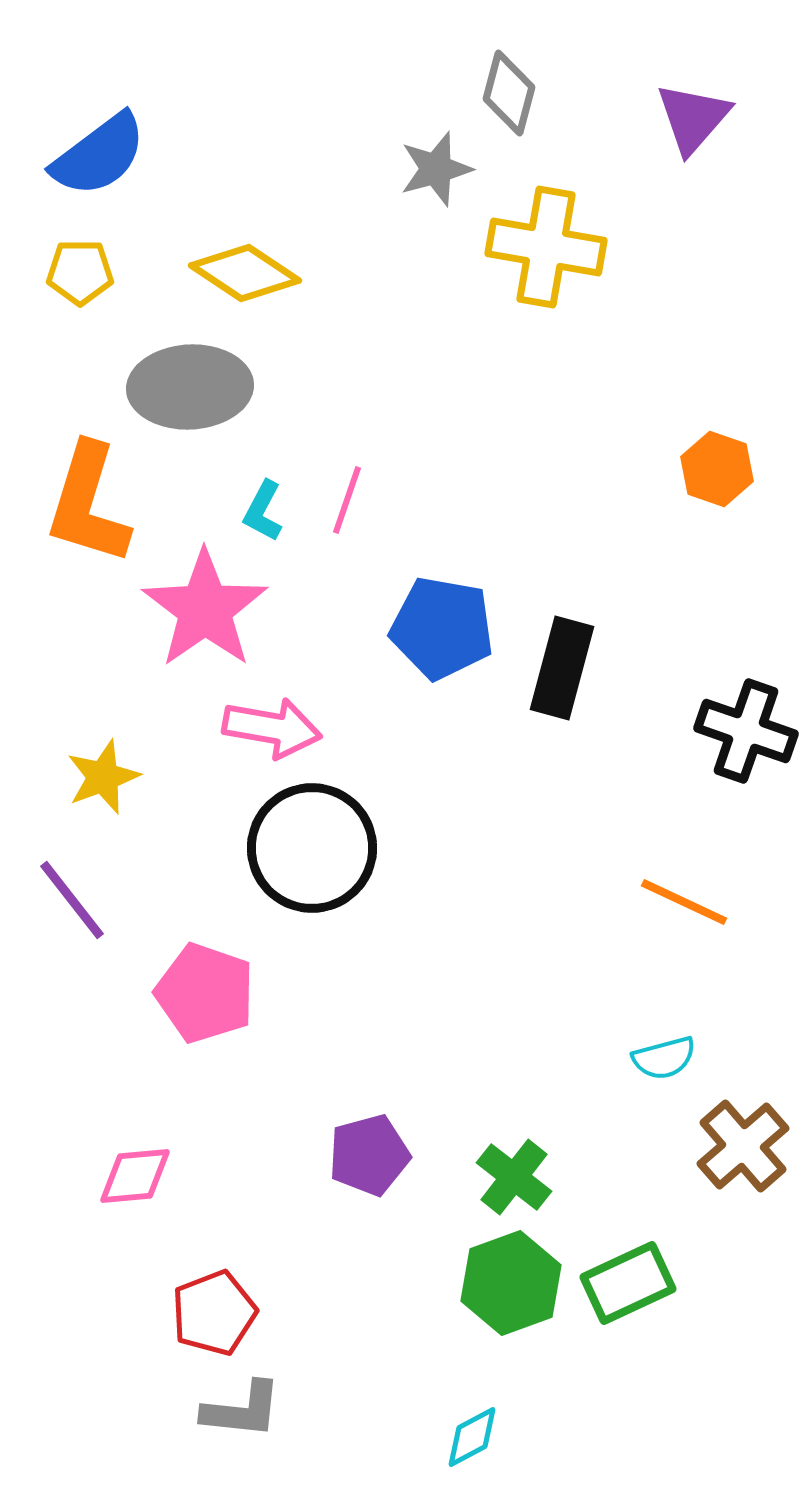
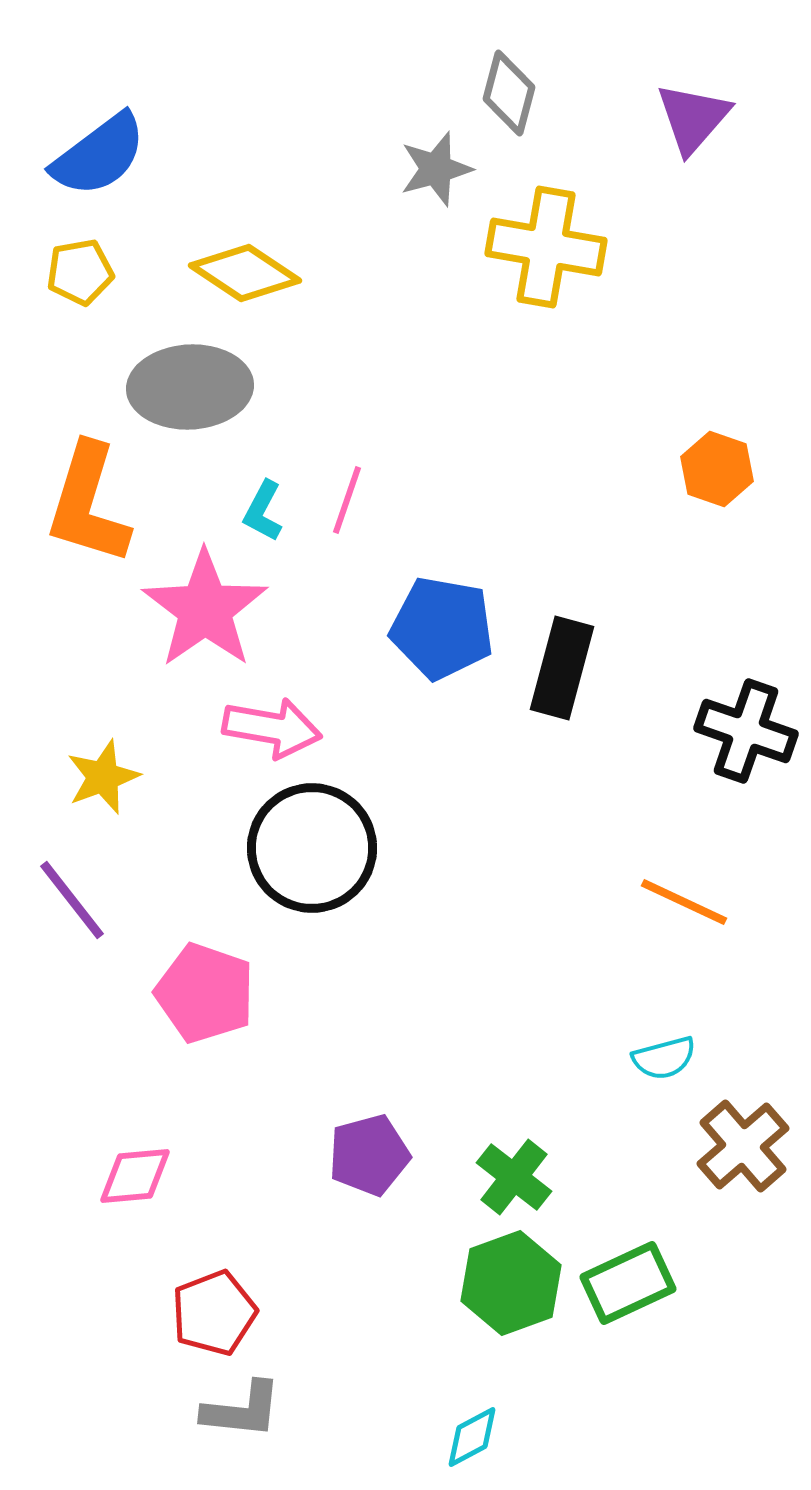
yellow pentagon: rotated 10 degrees counterclockwise
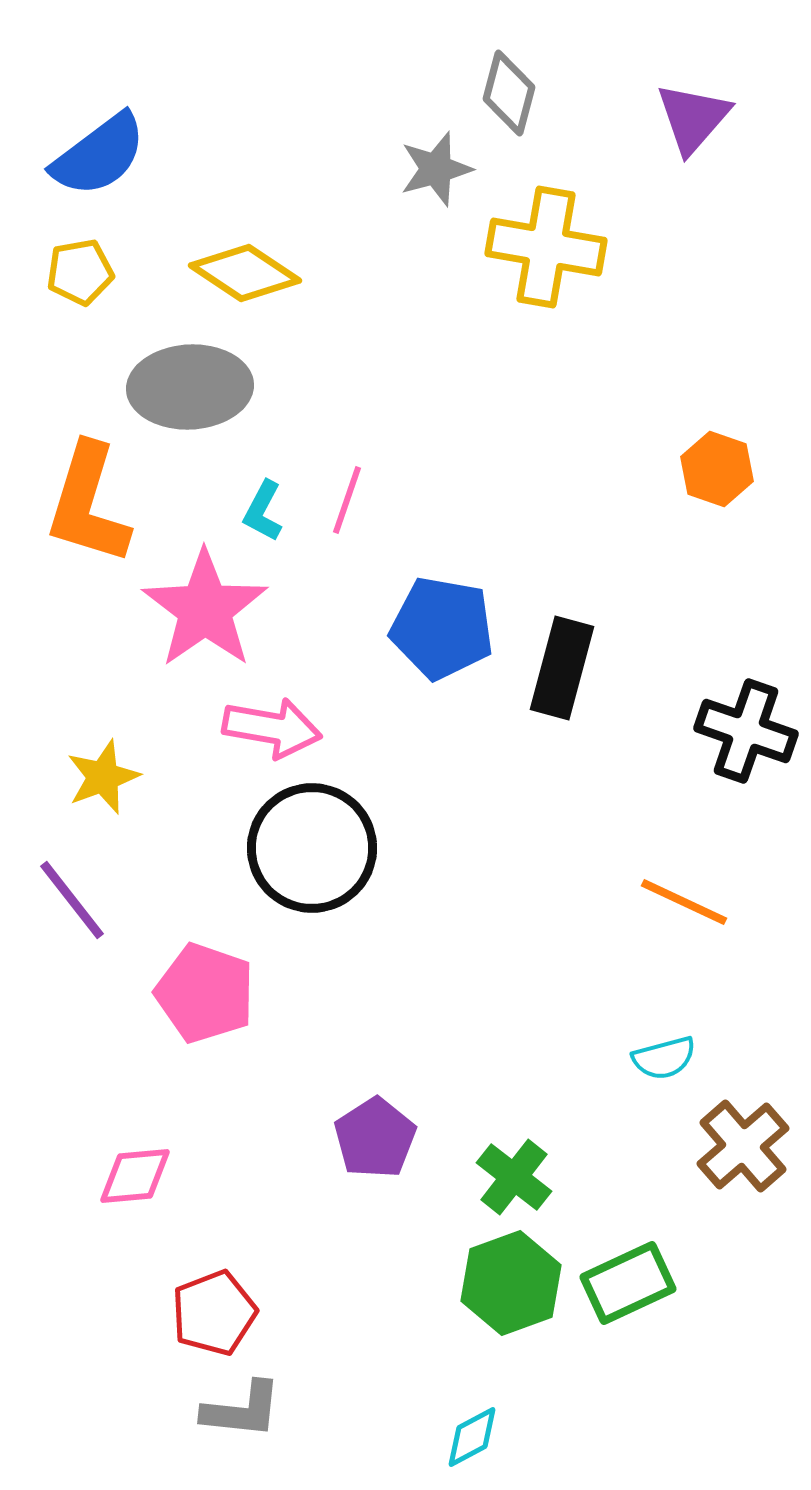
purple pentagon: moved 6 px right, 17 px up; rotated 18 degrees counterclockwise
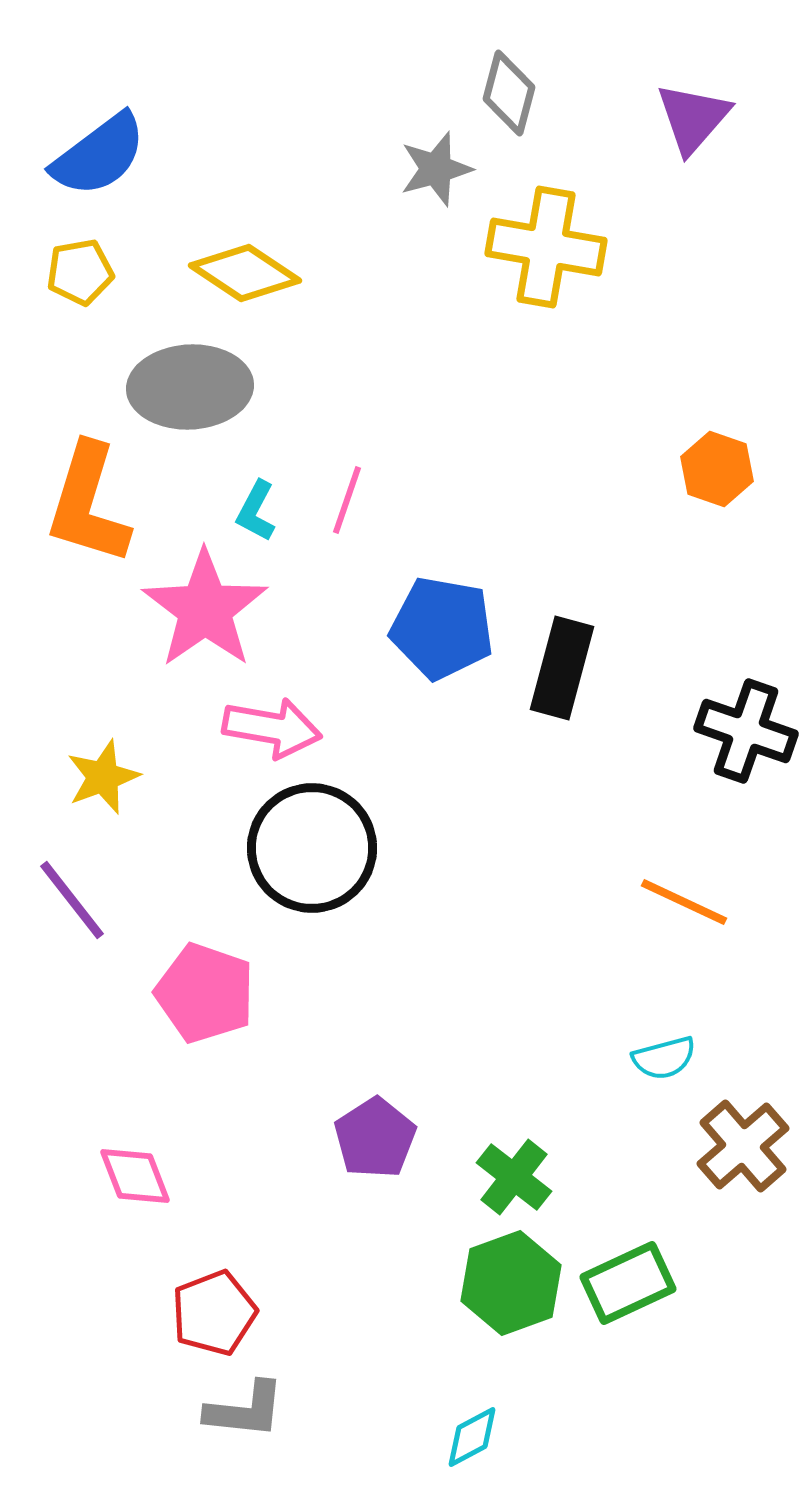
cyan L-shape: moved 7 px left
pink diamond: rotated 74 degrees clockwise
gray L-shape: moved 3 px right
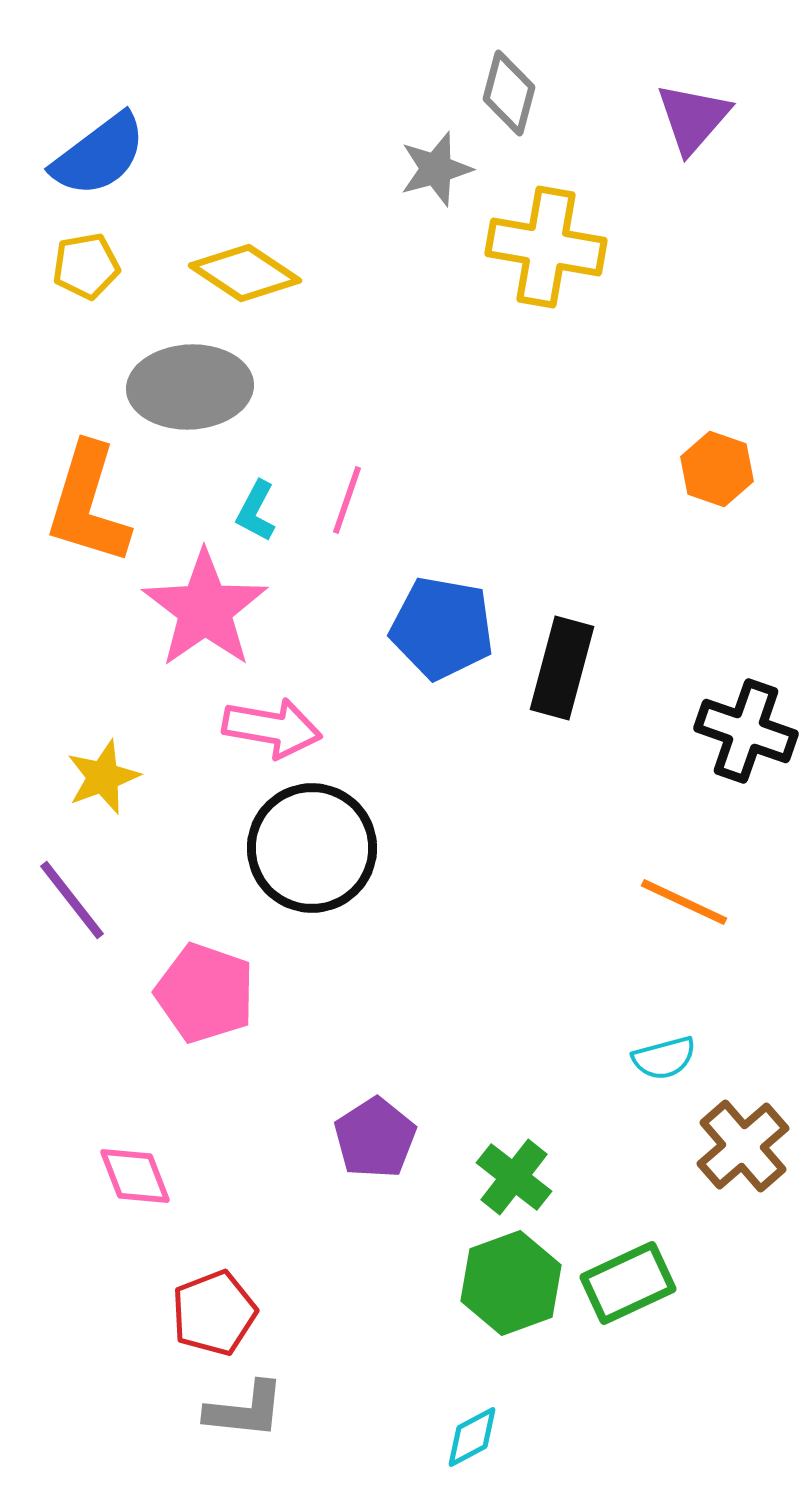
yellow pentagon: moved 6 px right, 6 px up
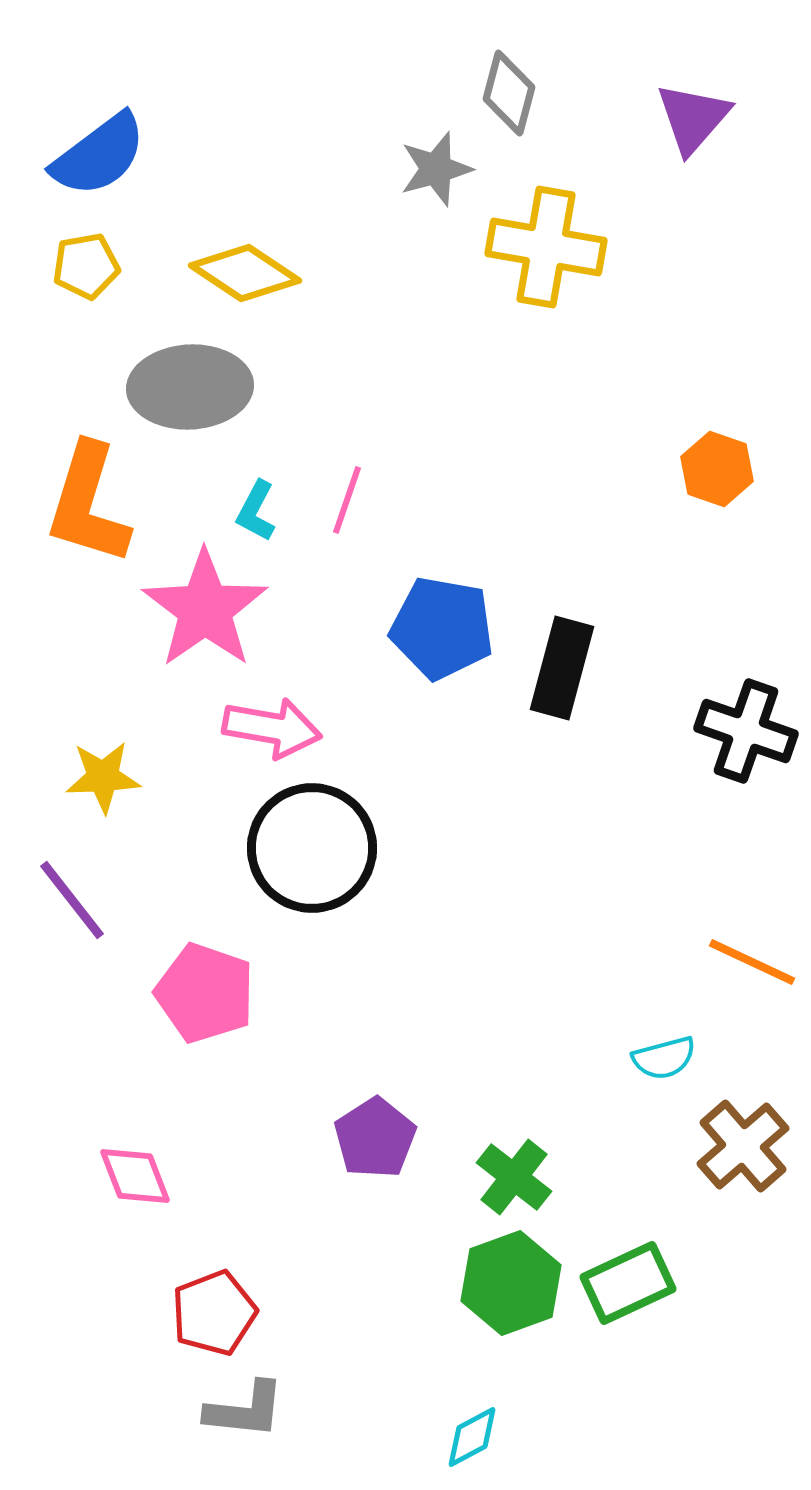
yellow star: rotated 18 degrees clockwise
orange line: moved 68 px right, 60 px down
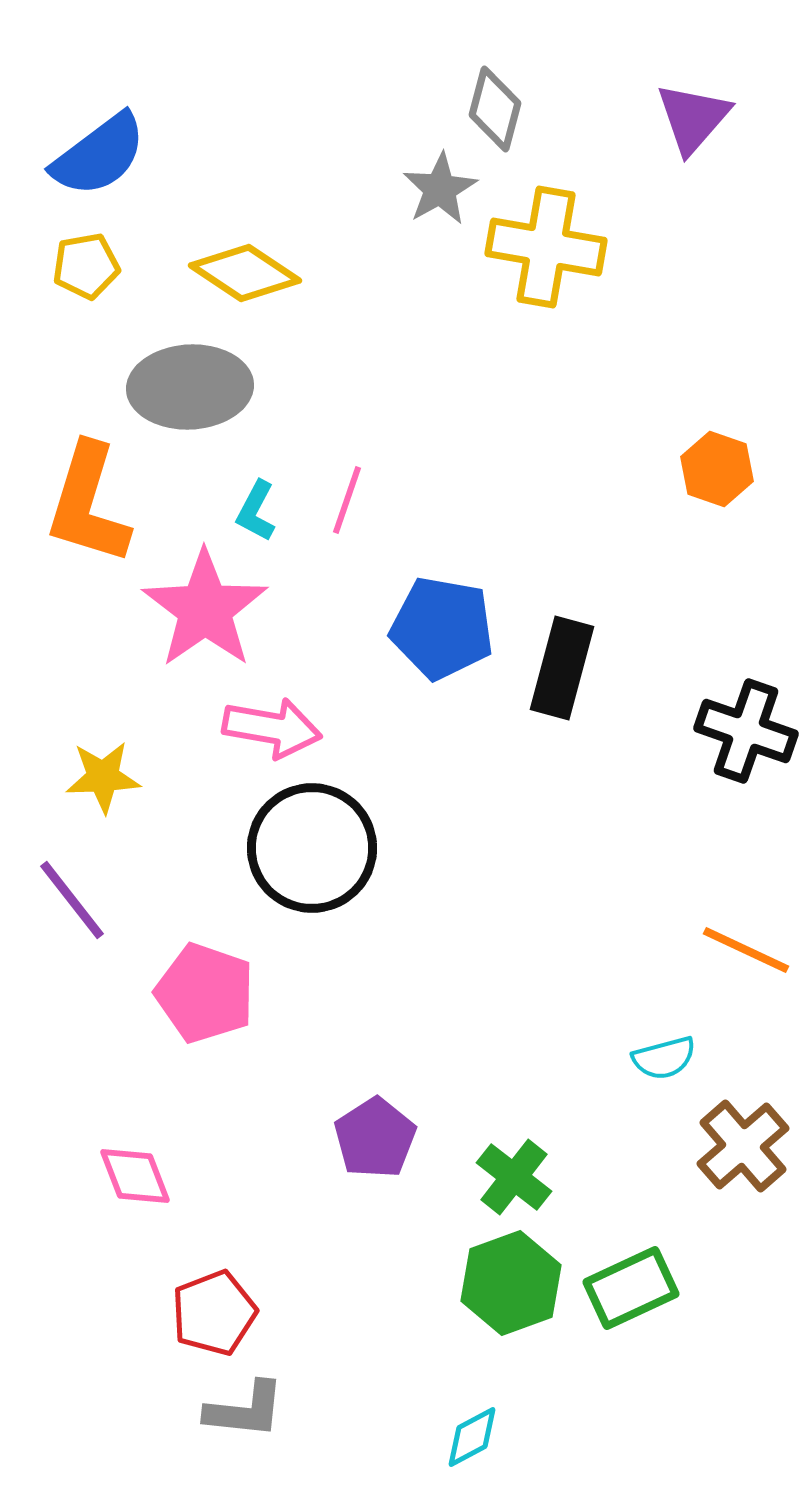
gray diamond: moved 14 px left, 16 px down
gray star: moved 4 px right, 20 px down; rotated 14 degrees counterclockwise
orange line: moved 6 px left, 12 px up
green rectangle: moved 3 px right, 5 px down
